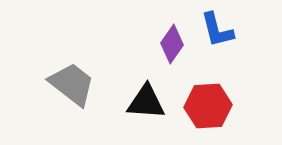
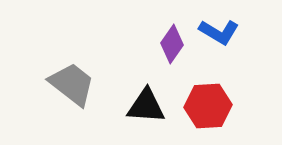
blue L-shape: moved 2 px right, 2 px down; rotated 45 degrees counterclockwise
black triangle: moved 4 px down
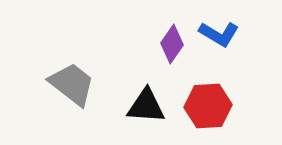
blue L-shape: moved 2 px down
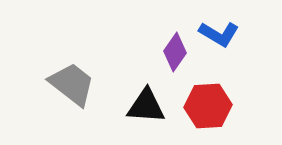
purple diamond: moved 3 px right, 8 px down
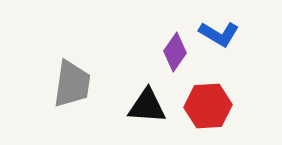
gray trapezoid: rotated 60 degrees clockwise
black triangle: moved 1 px right
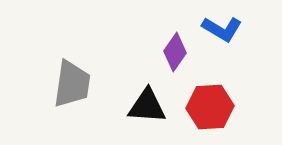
blue L-shape: moved 3 px right, 5 px up
red hexagon: moved 2 px right, 1 px down
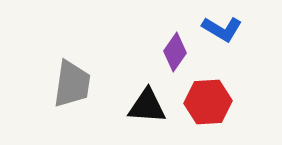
red hexagon: moved 2 px left, 5 px up
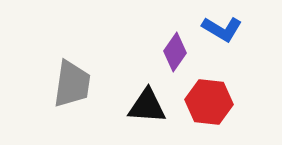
red hexagon: moved 1 px right; rotated 9 degrees clockwise
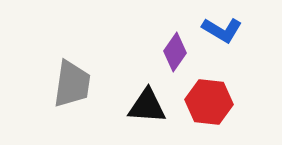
blue L-shape: moved 1 px down
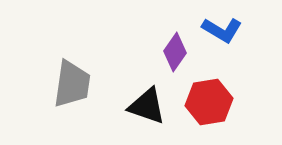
red hexagon: rotated 15 degrees counterclockwise
black triangle: rotated 15 degrees clockwise
